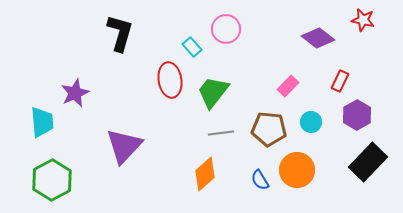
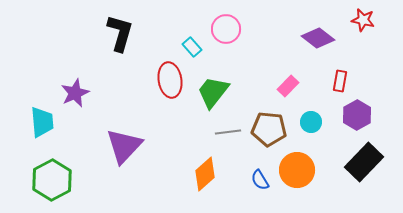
red rectangle: rotated 15 degrees counterclockwise
gray line: moved 7 px right, 1 px up
black rectangle: moved 4 px left
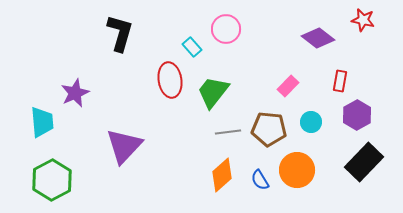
orange diamond: moved 17 px right, 1 px down
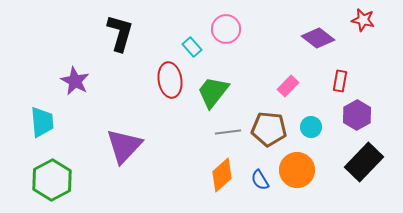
purple star: moved 12 px up; rotated 20 degrees counterclockwise
cyan circle: moved 5 px down
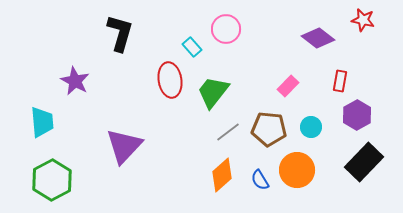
gray line: rotated 30 degrees counterclockwise
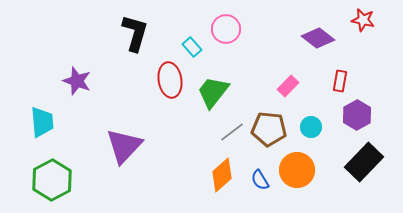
black L-shape: moved 15 px right
purple star: moved 2 px right; rotated 8 degrees counterclockwise
gray line: moved 4 px right
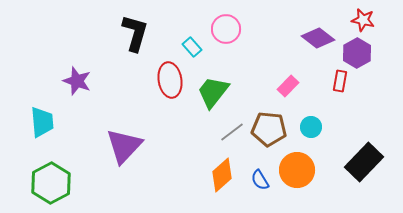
purple hexagon: moved 62 px up
green hexagon: moved 1 px left, 3 px down
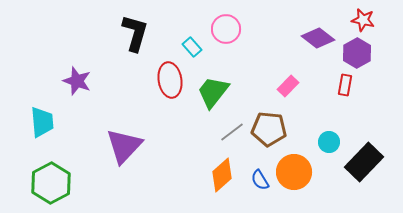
red rectangle: moved 5 px right, 4 px down
cyan circle: moved 18 px right, 15 px down
orange circle: moved 3 px left, 2 px down
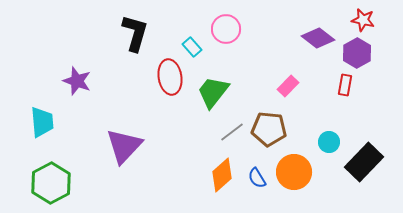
red ellipse: moved 3 px up
blue semicircle: moved 3 px left, 2 px up
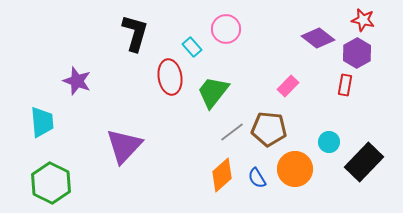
orange circle: moved 1 px right, 3 px up
green hexagon: rotated 6 degrees counterclockwise
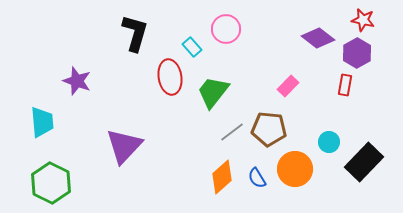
orange diamond: moved 2 px down
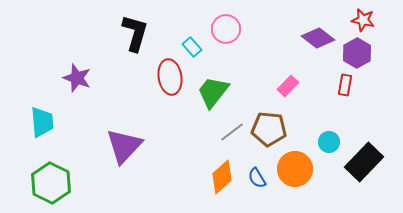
purple star: moved 3 px up
